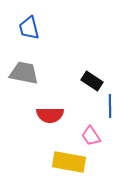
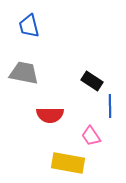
blue trapezoid: moved 2 px up
yellow rectangle: moved 1 px left, 1 px down
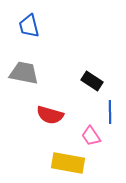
blue line: moved 6 px down
red semicircle: rotated 16 degrees clockwise
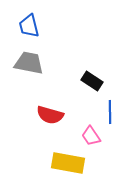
gray trapezoid: moved 5 px right, 10 px up
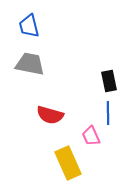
gray trapezoid: moved 1 px right, 1 px down
black rectangle: moved 17 px right; rotated 45 degrees clockwise
blue line: moved 2 px left, 1 px down
pink trapezoid: rotated 10 degrees clockwise
yellow rectangle: rotated 56 degrees clockwise
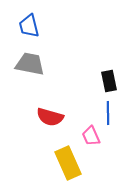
red semicircle: moved 2 px down
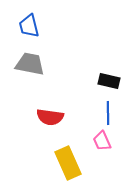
black rectangle: rotated 65 degrees counterclockwise
red semicircle: rotated 8 degrees counterclockwise
pink trapezoid: moved 11 px right, 5 px down
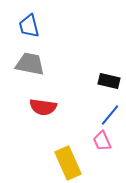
blue line: moved 2 px right, 2 px down; rotated 40 degrees clockwise
red semicircle: moved 7 px left, 10 px up
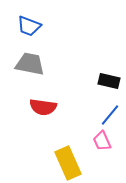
blue trapezoid: rotated 55 degrees counterclockwise
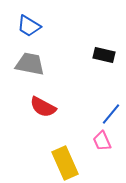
blue trapezoid: rotated 10 degrees clockwise
black rectangle: moved 5 px left, 26 px up
red semicircle: rotated 20 degrees clockwise
blue line: moved 1 px right, 1 px up
yellow rectangle: moved 3 px left
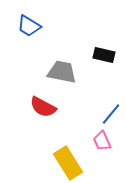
gray trapezoid: moved 32 px right, 8 px down
yellow rectangle: moved 3 px right; rotated 8 degrees counterclockwise
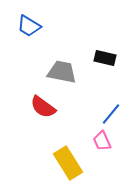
black rectangle: moved 1 px right, 3 px down
red semicircle: rotated 8 degrees clockwise
